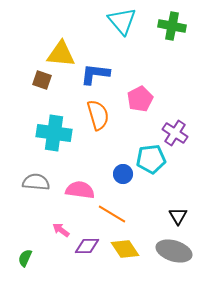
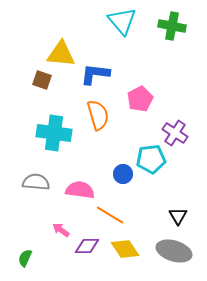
orange line: moved 2 px left, 1 px down
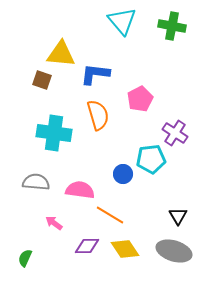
pink arrow: moved 7 px left, 7 px up
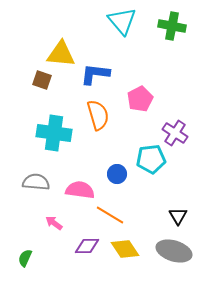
blue circle: moved 6 px left
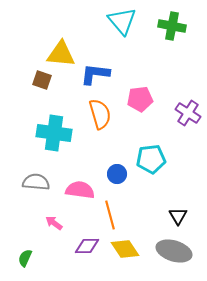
pink pentagon: rotated 20 degrees clockwise
orange semicircle: moved 2 px right, 1 px up
purple cross: moved 13 px right, 20 px up
orange line: rotated 44 degrees clockwise
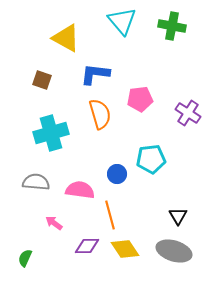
yellow triangle: moved 5 px right, 16 px up; rotated 24 degrees clockwise
cyan cross: moved 3 px left; rotated 24 degrees counterclockwise
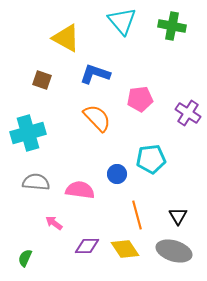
blue L-shape: rotated 12 degrees clockwise
orange semicircle: moved 3 px left, 4 px down; rotated 28 degrees counterclockwise
cyan cross: moved 23 px left
orange line: moved 27 px right
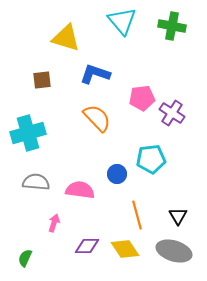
yellow triangle: rotated 12 degrees counterclockwise
brown square: rotated 24 degrees counterclockwise
pink pentagon: moved 2 px right, 1 px up
purple cross: moved 16 px left
pink arrow: rotated 72 degrees clockwise
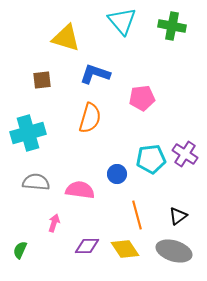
purple cross: moved 13 px right, 41 px down
orange semicircle: moved 7 px left; rotated 60 degrees clockwise
black triangle: rotated 24 degrees clockwise
green semicircle: moved 5 px left, 8 px up
